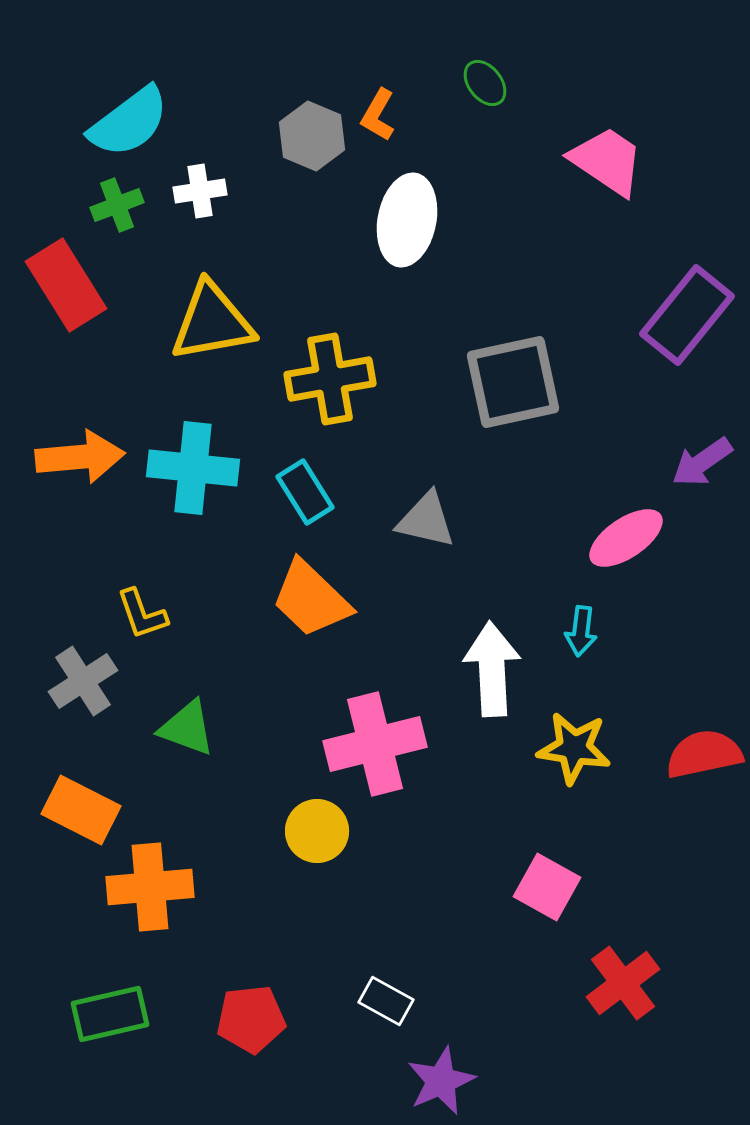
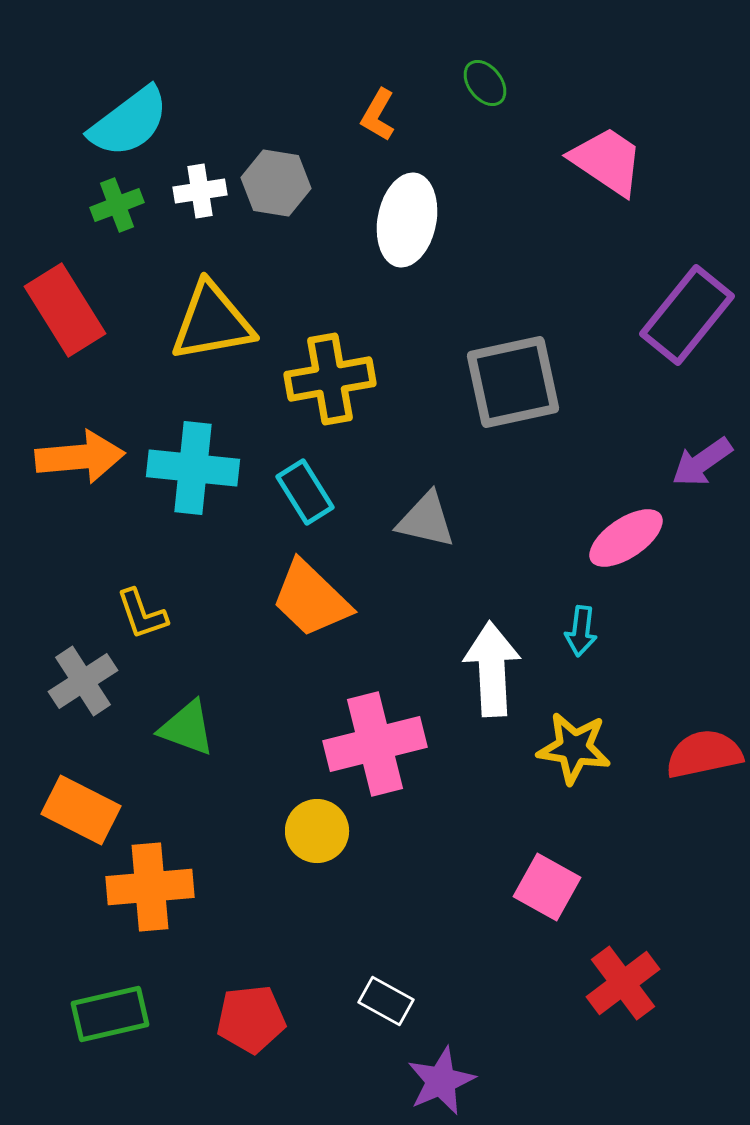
gray hexagon: moved 36 px left, 47 px down; rotated 14 degrees counterclockwise
red rectangle: moved 1 px left, 25 px down
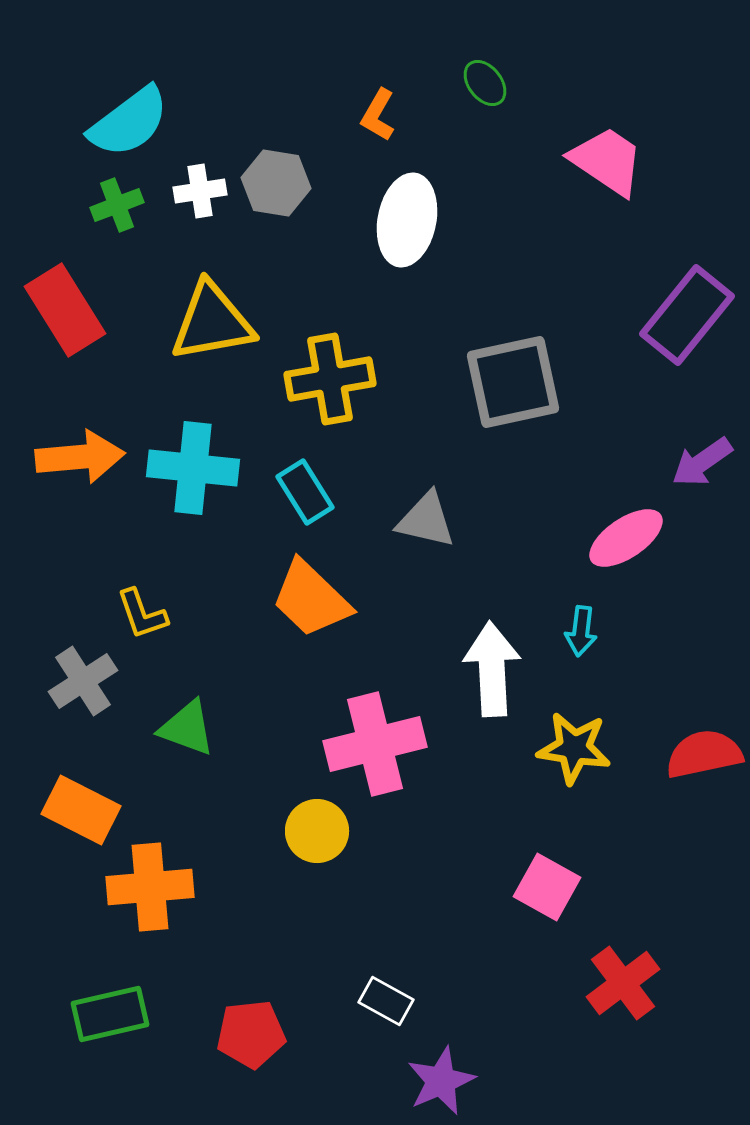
red pentagon: moved 15 px down
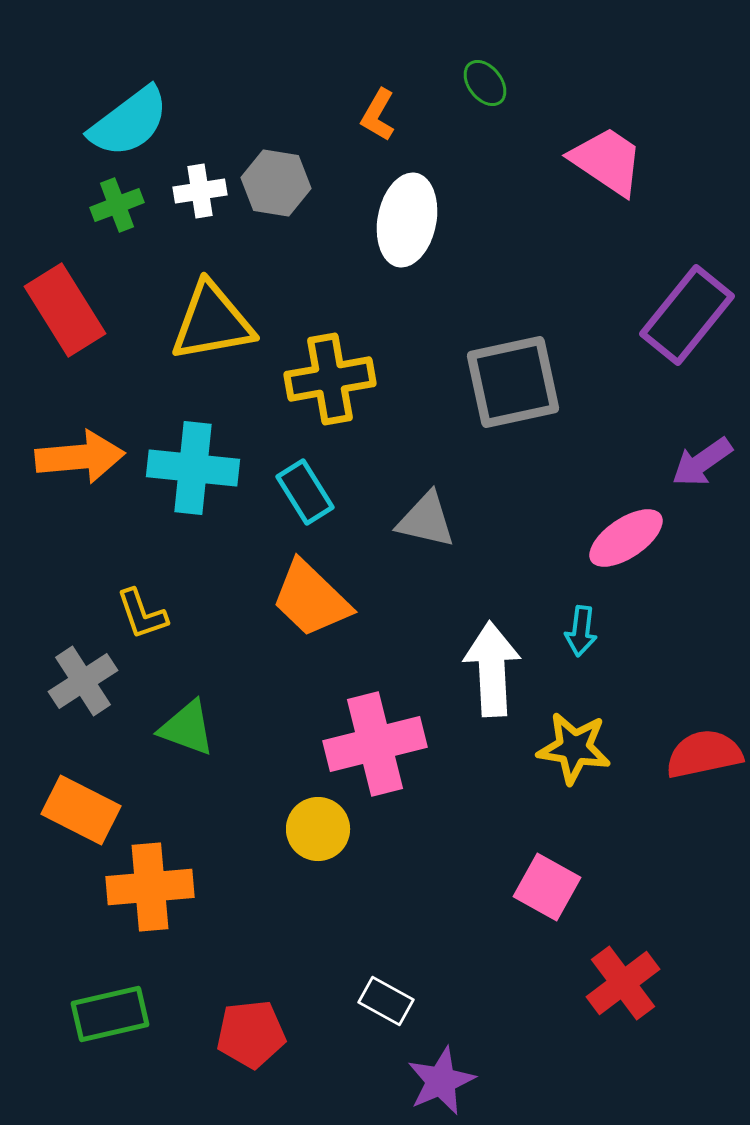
yellow circle: moved 1 px right, 2 px up
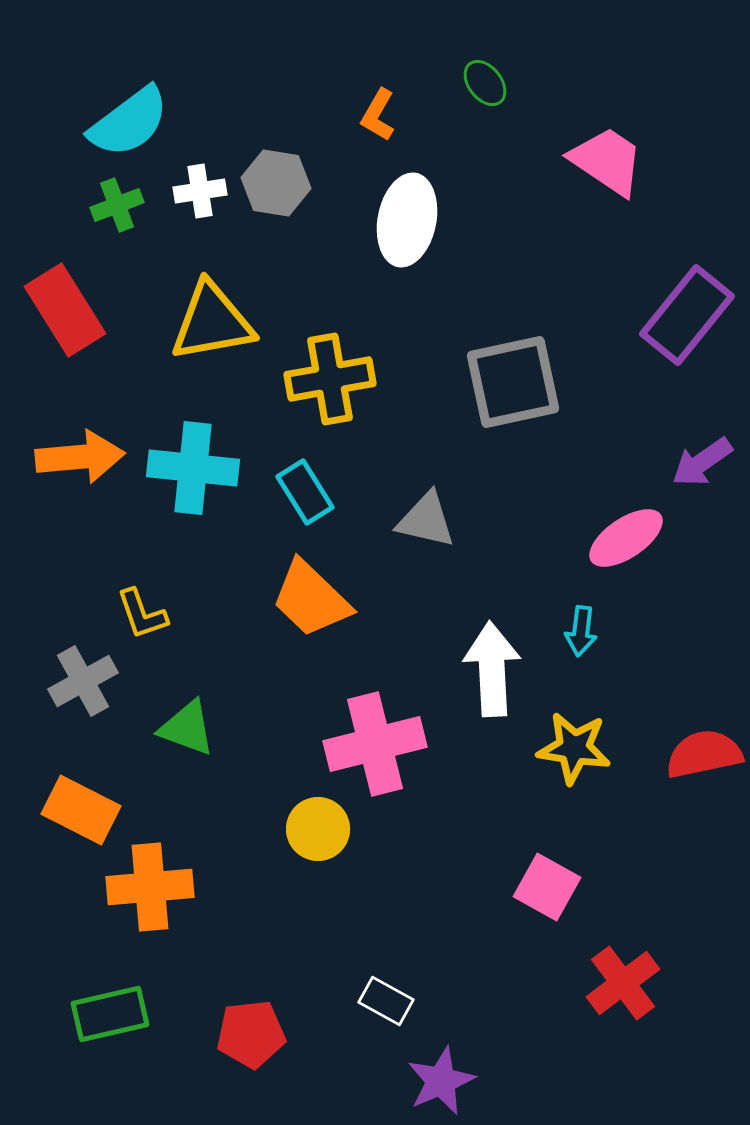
gray cross: rotated 4 degrees clockwise
